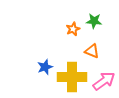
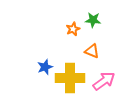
green star: moved 1 px left, 1 px up
yellow cross: moved 2 px left, 1 px down
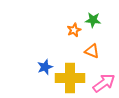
orange star: moved 1 px right, 1 px down
pink arrow: moved 2 px down
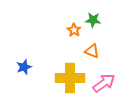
orange star: rotated 16 degrees counterclockwise
blue star: moved 21 px left
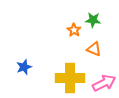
orange triangle: moved 2 px right, 2 px up
pink arrow: rotated 10 degrees clockwise
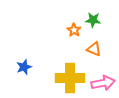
pink arrow: moved 1 px left; rotated 15 degrees clockwise
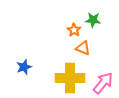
orange triangle: moved 11 px left, 1 px up
pink arrow: rotated 40 degrees counterclockwise
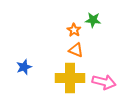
orange triangle: moved 7 px left, 2 px down
pink arrow: moved 1 px right, 1 px up; rotated 65 degrees clockwise
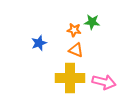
green star: moved 1 px left, 2 px down
orange star: rotated 24 degrees counterclockwise
blue star: moved 15 px right, 24 px up
